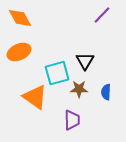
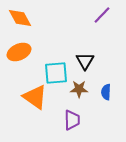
cyan square: moved 1 px left; rotated 10 degrees clockwise
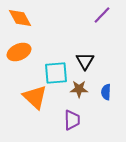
orange triangle: rotated 8 degrees clockwise
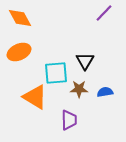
purple line: moved 2 px right, 2 px up
blue semicircle: moved 1 px left; rotated 77 degrees clockwise
orange triangle: rotated 12 degrees counterclockwise
purple trapezoid: moved 3 px left
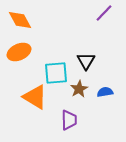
orange diamond: moved 2 px down
black triangle: moved 1 px right
brown star: rotated 30 degrees counterclockwise
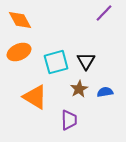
cyan square: moved 11 px up; rotated 10 degrees counterclockwise
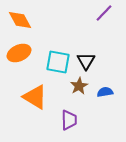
orange ellipse: moved 1 px down
cyan square: moved 2 px right; rotated 25 degrees clockwise
brown star: moved 3 px up
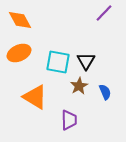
blue semicircle: rotated 77 degrees clockwise
